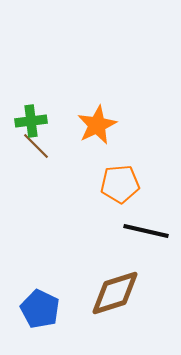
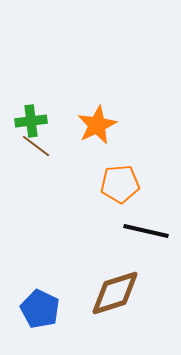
brown line: rotated 8 degrees counterclockwise
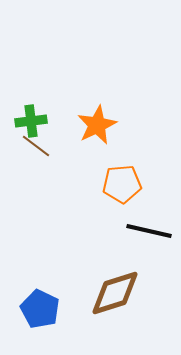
orange pentagon: moved 2 px right
black line: moved 3 px right
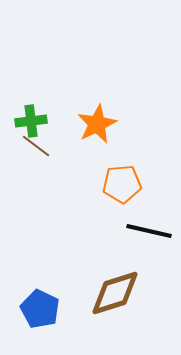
orange star: moved 1 px up
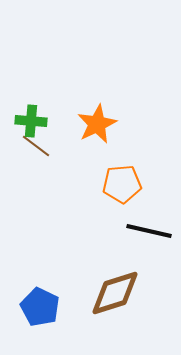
green cross: rotated 12 degrees clockwise
blue pentagon: moved 2 px up
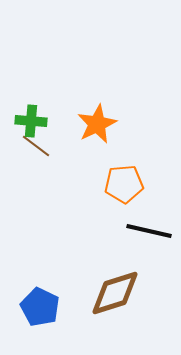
orange pentagon: moved 2 px right
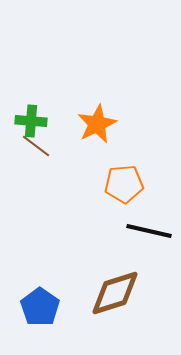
blue pentagon: rotated 9 degrees clockwise
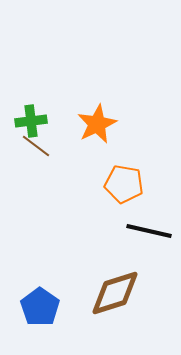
green cross: rotated 12 degrees counterclockwise
orange pentagon: rotated 15 degrees clockwise
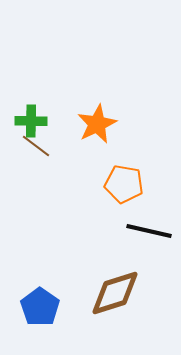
green cross: rotated 8 degrees clockwise
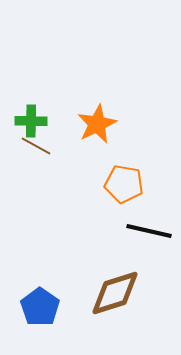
brown line: rotated 8 degrees counterclockwise
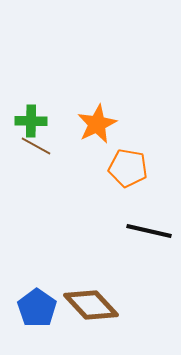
orange pentagon: moved 4 px right, 16 px up
brown diamond: moved 24 px left, 12 px down; rotated 64 degrees clockwise
blue pentagon: moved 3 px left, 1 px down
